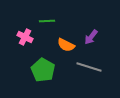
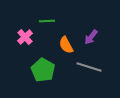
pink cross: rotated 21 degrees clockwise
orange semicircle: rotated 36 degrees clockwise
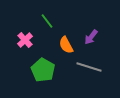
green line: rotated 56 degrees clockwise
pink cross: moved 3 px down
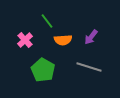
orange semicircle: moved 3 px left, 5 px up; rotated 66 degrees counterclockwise
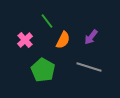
orange semicircle: rotated 60 degrees counterclockwise
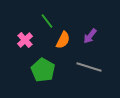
purple arrow: moved 1 px left, 1 px up
